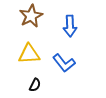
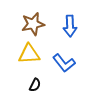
brown star: moved 2 px right, 8 px down; rotated 15 degrees clockwise
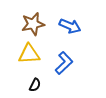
blue arrow: rotated 65 degrees counterclockwise
blue L-shape: rotated 95 degrees counterclockwise
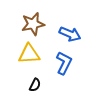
blue arrow: moved 8 px down
blue L-shape: rotated 20 degrees counterclockwise
